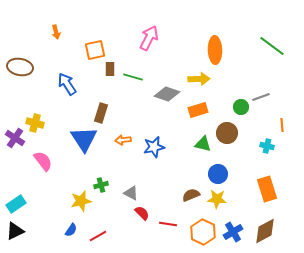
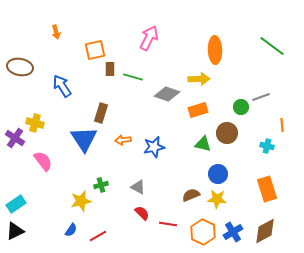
blue arrow at (67, 84): moved 5 px left, 2 px down
gray triangle at (131, 193): moved 7 px right, 6 px up
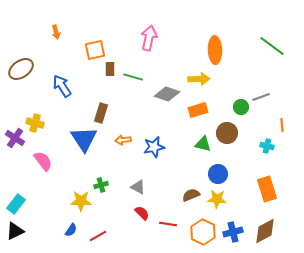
pink arrow at (149, 38): rotated 15 degrees counterclockwise
brown ellipse at (20, 67): moved 1 px right, 2 px down; rotated 45 degrees counterclockwise
yellow star at (81, 201): rotated 15 degrees clockwise
cyan rectangle at (16, 204): rotated 18 degrees counterclockwise
blue cross at (233, 232): rotated 18 degrees clockwise
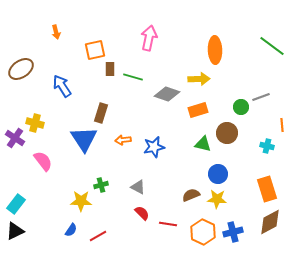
brown diamond at (265, 231): moved 5 px right, 9 px up
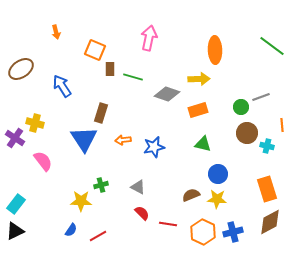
orange square at (95, 50): rotated 35 degrees clockwise
brown circle at (227, 133): moved 20 px right
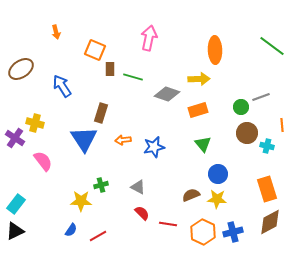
green triangle at (203, 144): rotated 36 degrees clockwise
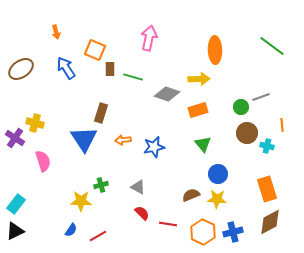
blue arrow at (62, 86): moved 4 px right, 18 px up
pink semicircle at (43, 161): rotated 20 degrees clockwise
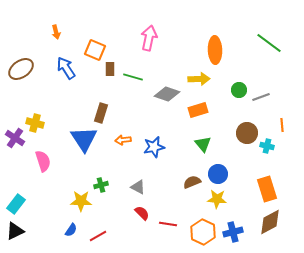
green line at (272, 46): moved 3 px left, 3 px up
green circle at (241, 107): moved 2 px left, 17 px up
brown semicircle at (191, 195): moved 1 px right, 13 px up
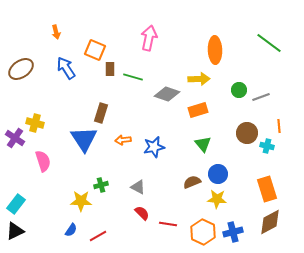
orange line at (282, 125): moved 3 px left, 1 px down
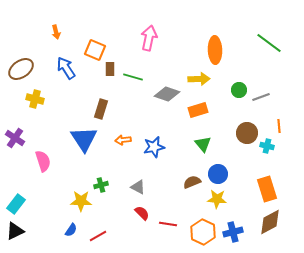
brown rectangle at (101, 113): moved 4 px up
yellow cross at (35, 123): moved 24 px up
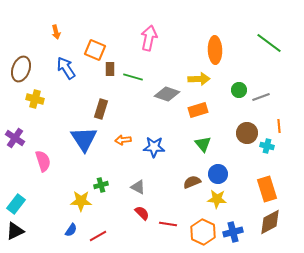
brown ellipse at (21, 69): rotated 35 degrees counterclockwise
blue star at (154, 147): rotated 15 degrees clockwise
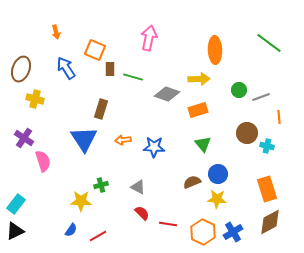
orange line at (279, 126): moved 9 px up
purple cross at (15, 138): moved 9 px right
blue cross at (233, 232): rotated 18 degrees counterclockwise
